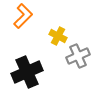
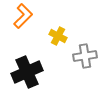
gray cross: moved 7 px right; rotated 15 degrees clockwise
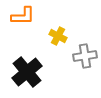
orange L-shape: rotated 45 degrees clockwise
black cross: rotated 16 degrees counterclockwise
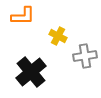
black cross: moved 4 px right
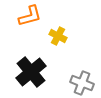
orange L-shape: moved 7 px right; rotated 15 degrees counterclockwise
gray cross: moved 3 px left, 27 px down; rotated 30 degrees clockwise
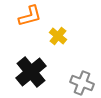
yellow cross: rotated 12 degrees clockwise
